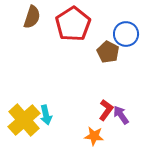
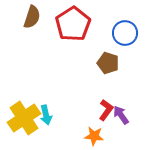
blue circle: moved 1 px left, 1 px up
brown pentagon: moved 11 px down; rotated 10 degrees counterclockwise
yellow cross: moved 2 px up; rotated 8 degrees clockwise
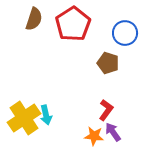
brown semicircle: moved 2 px right, 2 px down
purple arrow: moved 8 px left, 17 px down
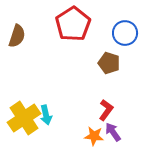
brown semicircle: moved 17 px left, 17 px down
brown pentagon: moved 1 px right
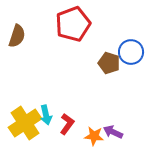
red pentagon: rotated 12 degrees clockwise
blue circle: moved 6 px right, 19 px down
red L-shape: moved 39 px left, 14 px down
yellow cross: moved 1 px right, 5 px down
purple arrow: rotated 30 degrees counterclockwise
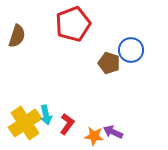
blue circle: moved 2 px up
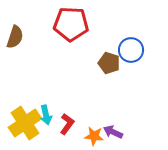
red pentagon: moved 2 px left; rotated 24 degrees clockwise
brown semicircle: moved 2 px left, 1 px down
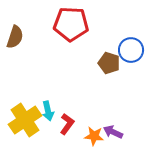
cyan arrow: moved 2 px right, 4 px up
yellow cross: moved 3 px up
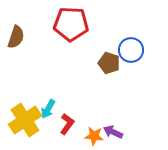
brown semicircle: moved 1 px right
cyan arrow: moved 2 px up; rotated 42 degrees clockwise
